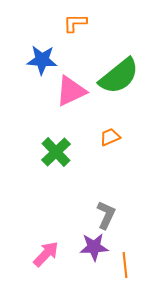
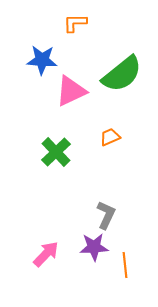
green semicircle: moved 3 px right, 2 px up
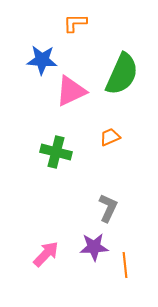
green semicircle: rotated 27 degrees counterclockwise
green cross: rotated 32 degrees counterclockwise
gray L-shape: moved 2 px right, 7 px up
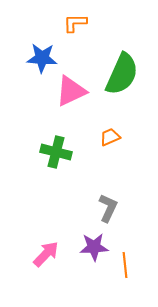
blue star: moved 2 px up
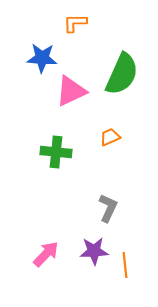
green cross: rotated 8 degrees counterclockwise
purple star: moved 4 px down
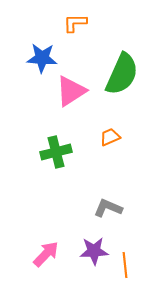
pink triangle: rotated 8 degrees counterclockwise
green cross: rotated 20 degrees counterclockwise
gray L-shape: rotated 92 degrees counterclockwise
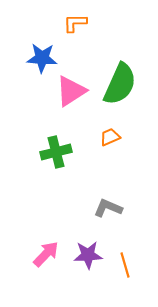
green semicircle: moved 2 px left, 10 px down
purple star: moved 6 px left, 4 px down
orange line: rotated 10 degrees counterclockwise
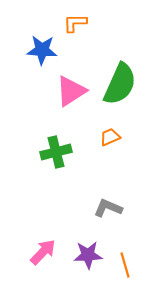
blue star: moved 8 px up
pink arrow: moved 3 px left, 2 px up
